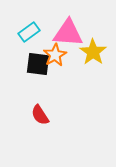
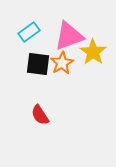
pink triangle: moved 1 px right, 3 px down; rotated 24 degrees counterclockwise
orange star: moved 7 px right, 8 px down
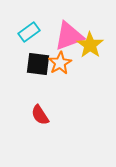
yellow star: moved 3 px left, 7 px up
orange star: moved 2 px left
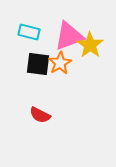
cyan rectangle: rotated 50 degrees clockwise
red semicircle: rotated 30 degrees counterclockwise
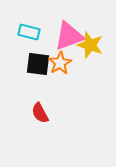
yellow star: rotated 16 degrees counterclockwise
red semicircle: moved 2 px up; rotated 35 degrees clockwise
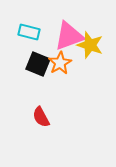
black square: rotated 15 degrees clockwise
red semicircle: moved 1 px right, 4 px down
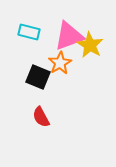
yellow star: rotated 12 degrees clockwise
black square: moved 13 px down
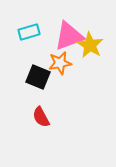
cyan rectangle: rotated 30 degrees counterclockwise
orange star: rotated 20 degrees clockwise
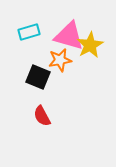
pink triangle: rotated 36 degrees clockwise
yellow star: rotated 12 degrees clockwise
orange star: moved 3 px up
red semicircle: moved 1 px right, 1 px up
